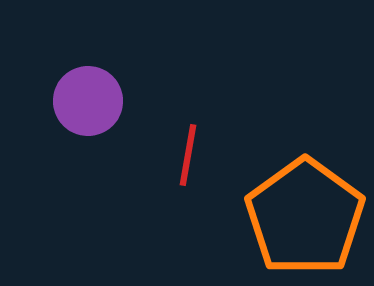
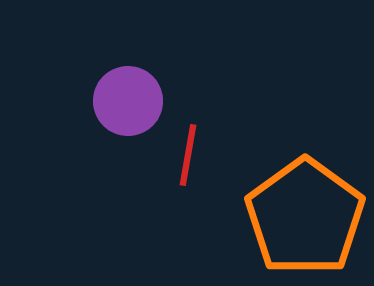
purple circle: moved 40 px right
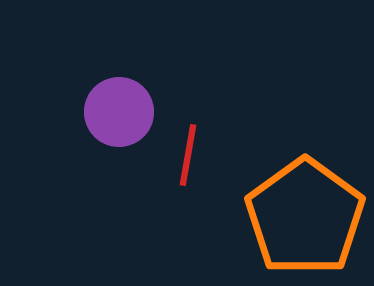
purple circle: moved 9 px left, 11 px down
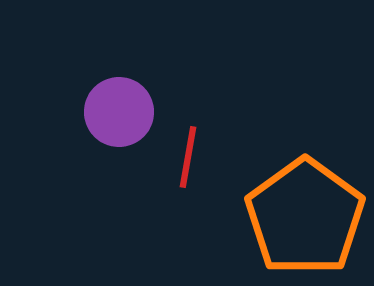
red line: moved 2 px down
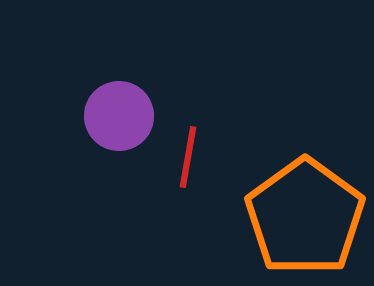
purple circle: moved 4 px down
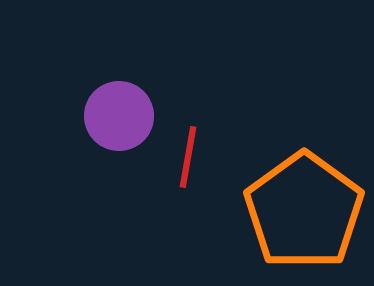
orange pentagon: moved 1 px left, 6 px up
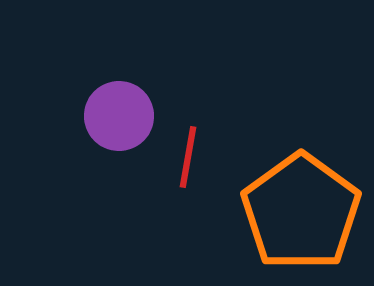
orange pentagon: moved 3 px left, 1 px down
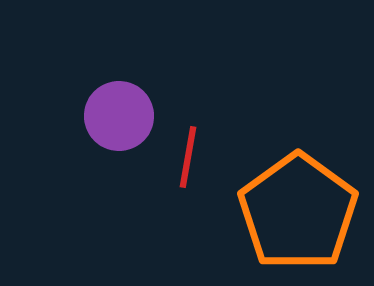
orange pentagon: moved 3 px left
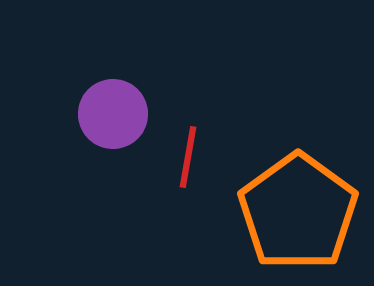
purple circle: moved 6 px left, 2 px up
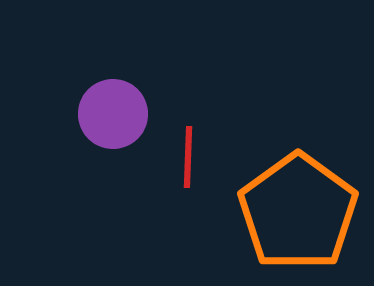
red line: rotated 8 degrees counterclockwise
